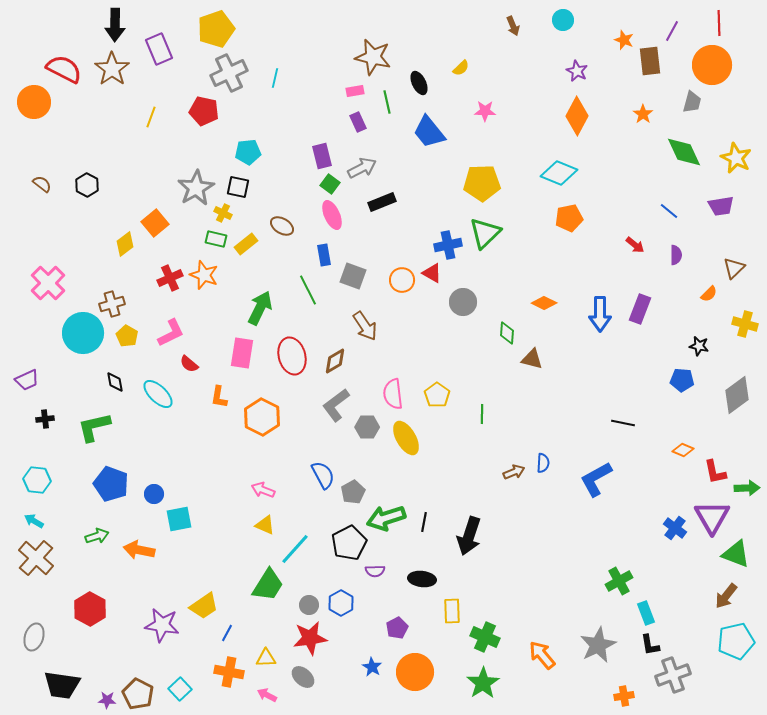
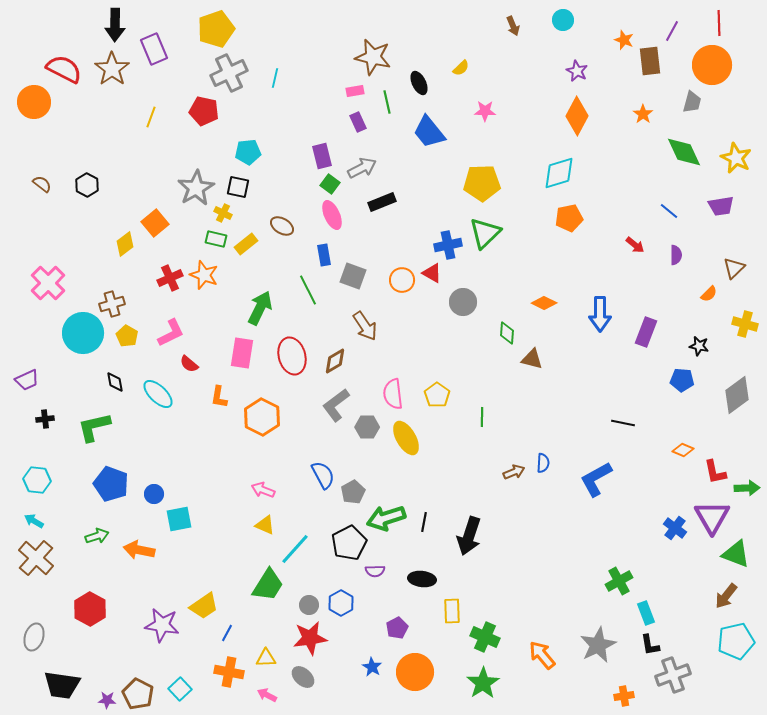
purple rectangle at (159, 49): moved 5 px left
cyan diamond at (559, 173): rotated 39 degrees counterclockwise
purple rectangle at (640, 309): moved 6 px right, 23 px down
green line at (482, 414): moved 3 px down
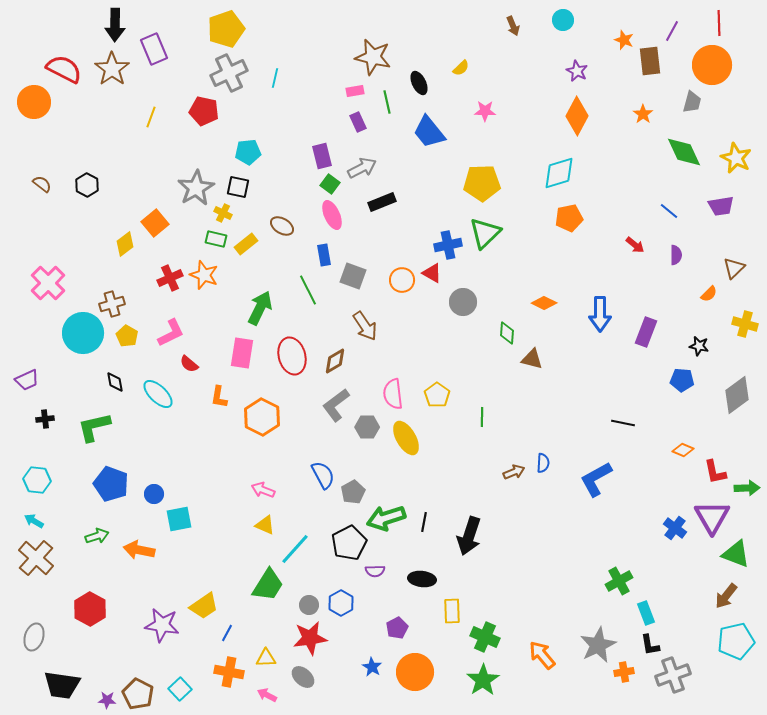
yellow pentagon at (216, 29): moved 10 px right
green star at (483, 683): moved 3 px up
orange cross at (624, 696): moved 24 px up
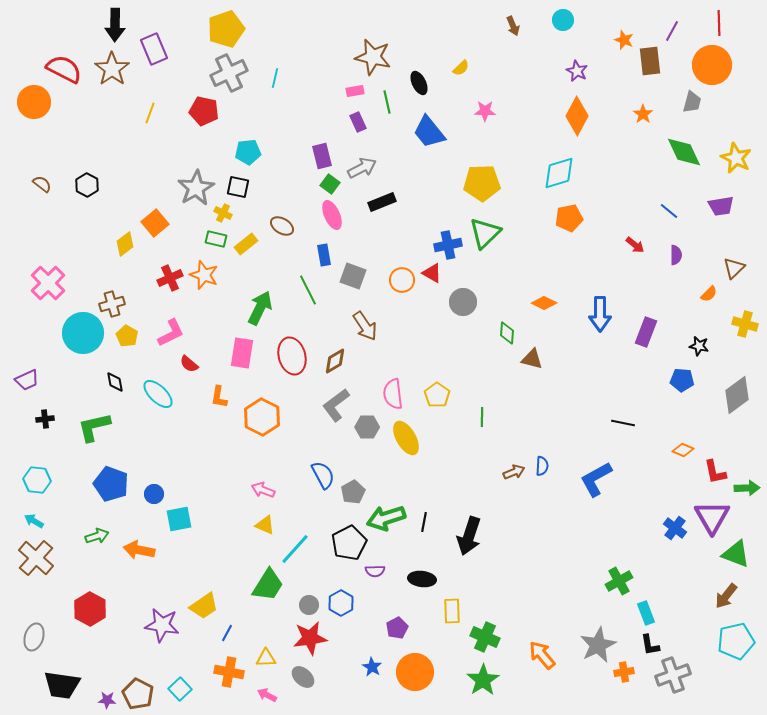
yellow line at (151, 117): moved 1 px left, 4 px up
blue semicircle at (543, 463): moved 1 px left, 3 px down
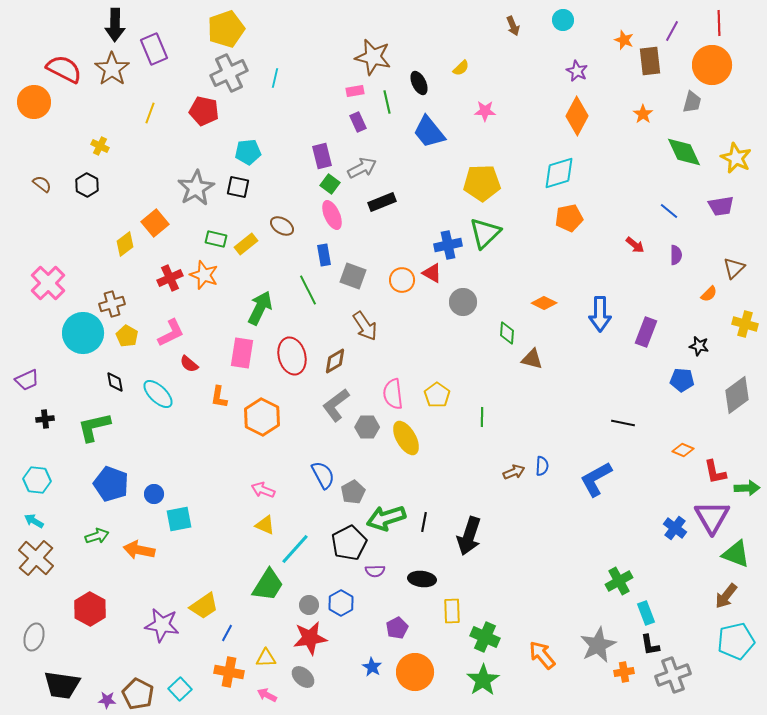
yellow cross at (223, 213): moved 123 px left, 67 px up
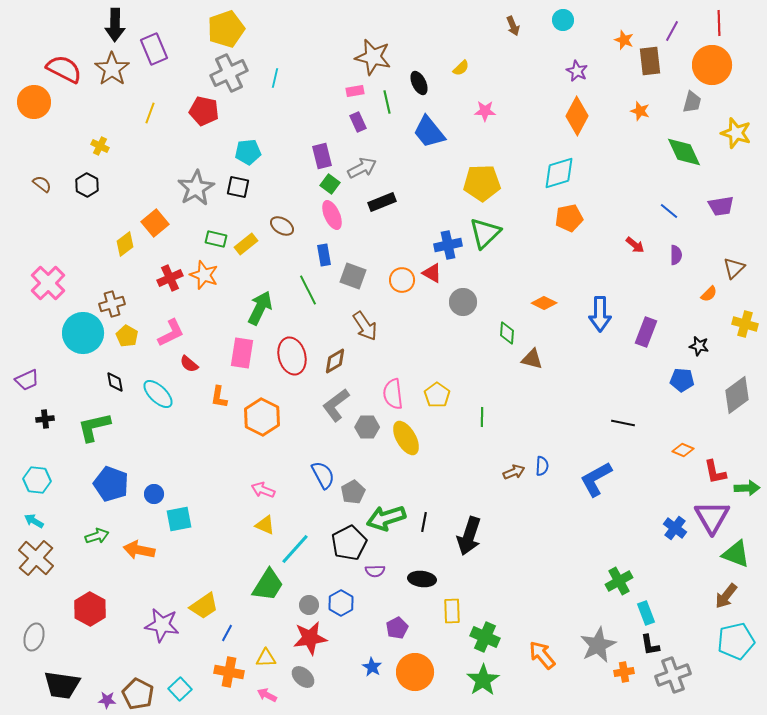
orange star at (643, 114): moved 3 px left, 3 px up; rotated 18 degrees counterclockwise
yellow star at (736, 158): moved 25 px up; rotated 8 degrees counterclockwise
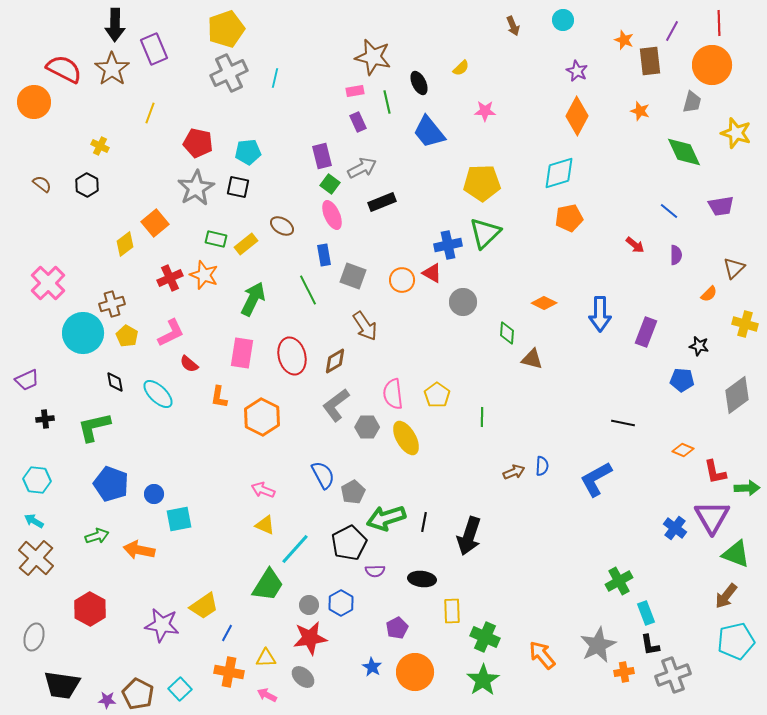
red pentagon at (204, 111): moved 6 px left, 32 px down
green arrow at (260, 308): moved 7 px left, 9 px up
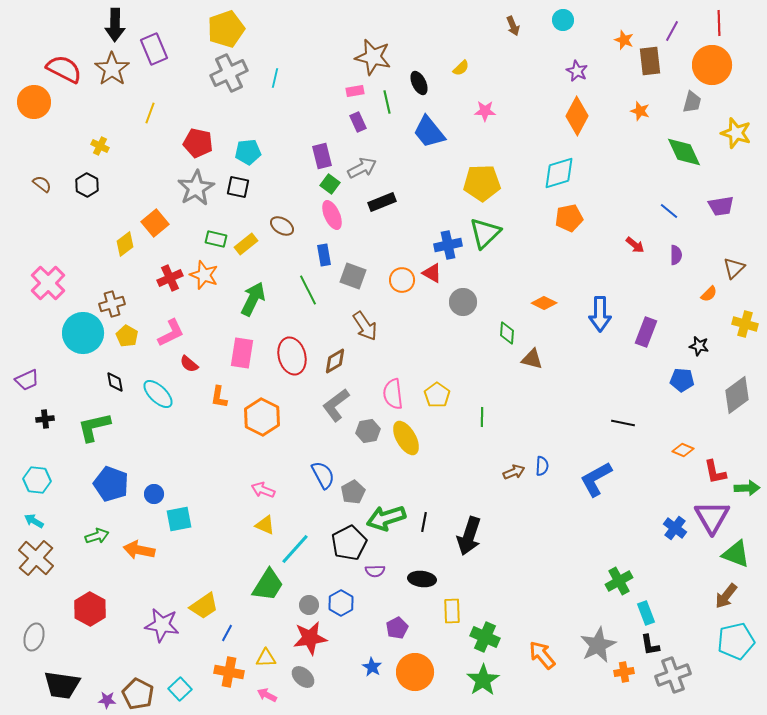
gray hexagon at (367, 427): moved 1 px right, 4 px down; rotated 10 degrees counterclockwise
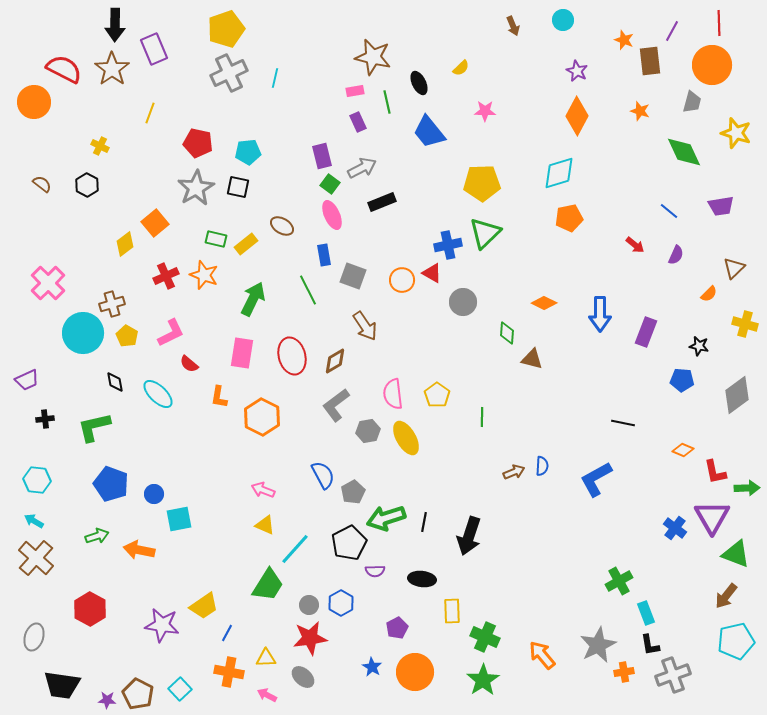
purple semicircle at (676, 255): rotated 24 degrees clockwise
red cross at (170, 278): moved 4 px left, 2 px up
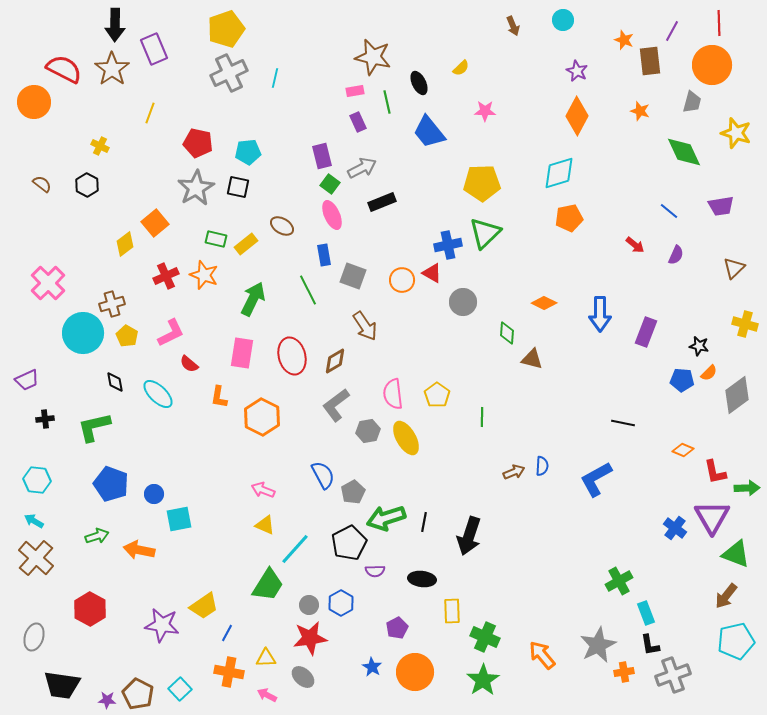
orange semicircle at (709, 294): moved 79 px down
